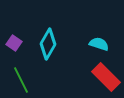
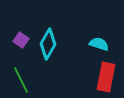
purple square: moved 7 px right, 3 px up
red rectangle: rotated 56 degrees clockwise
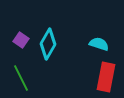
green line: moved 2 px up
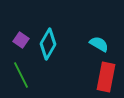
cyan semicircle: rotated 12 degrees clockwise
green line: moved 3 px up
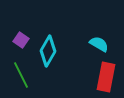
cyan diamond: moved 7 px down
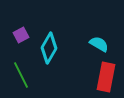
purple square: moved 5 px up; rotated 28 degrees clockwise
cyan diamond: moved 1 px right, 3 px up
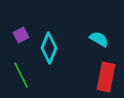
cyan semicircle: moved 5 px up
cyan diamond: rotated 8 degrees counterclockwise
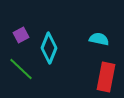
cyan semicircle: rotated 18 degrees counterclockwise
green line: moved 6 px up; rotated 20 degrees counterclockwise
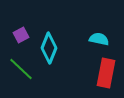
red rectangle: moved 4 px up
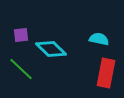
purple square: rotated 21 degrees clockwise
cyan diamond: moved 2 px right, 1 px down; rotated 68 degrees counterclockwise
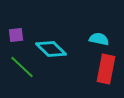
purple square: moved 5 px left
green line: moved 1 px right, 2 px up
red rectangle: moved 4 px up
